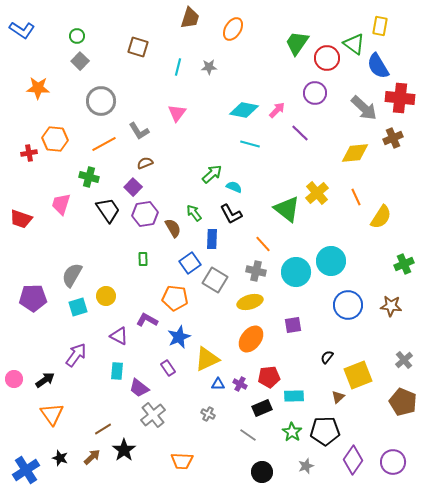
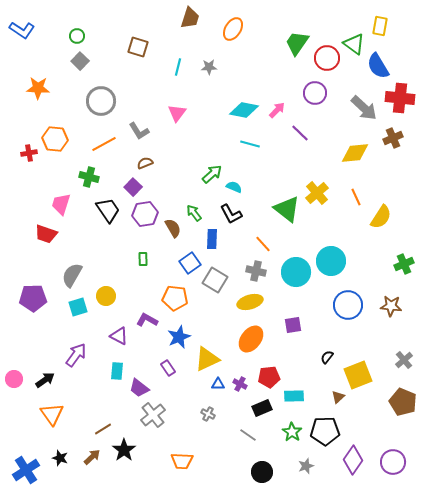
red trapezoid at (21, 219): moved 25 px right, 15 px down
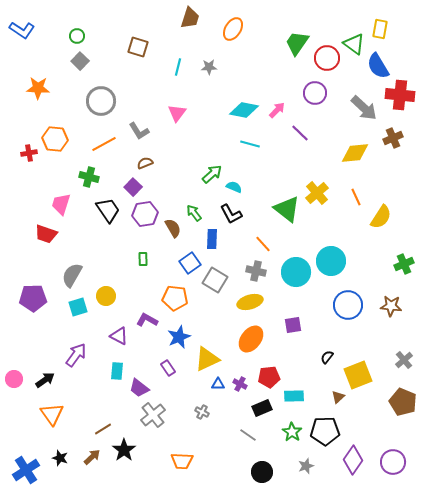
yellow rectangle at (380, 26): moved 3 px down
red cross at (400, 98): moved 3 px up
gray cross at (208, 414): moved 6 px left, 2 px up
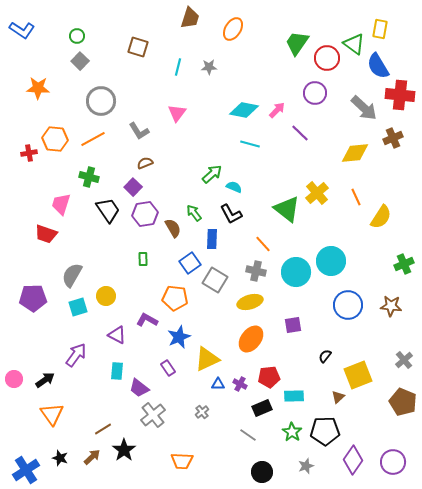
orange line at (104, 144): moved 11 px left, 5 px up
purple triangle at (119, 336): moved 2 px left, 1 px up
black semicircle at (327, 357): moved 2 px left, 1 px up
gray cross at (202, 412): rotated 24 degrees clockwise
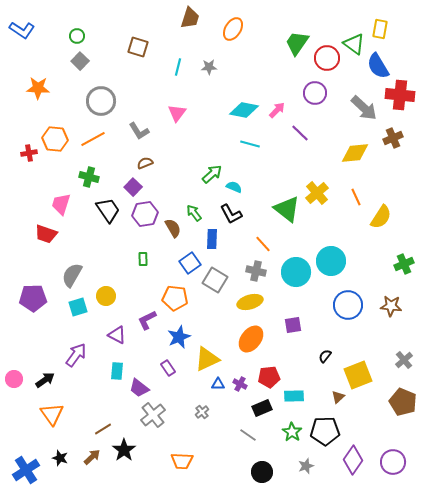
purple L-shape at (147, 320): rotated 55 degrees counterclockwise
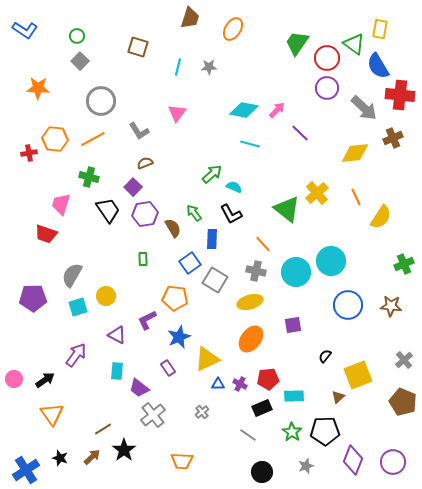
blue L-shape at (22, 30): moved 3 px right
purple circle at (315, 93): moved 12 px right, 5 px up
red pentagon at (269, 377): moved 1 px left, 2 px down
purple diamond at (353, 460): rotated 12 degrees counterclockwise
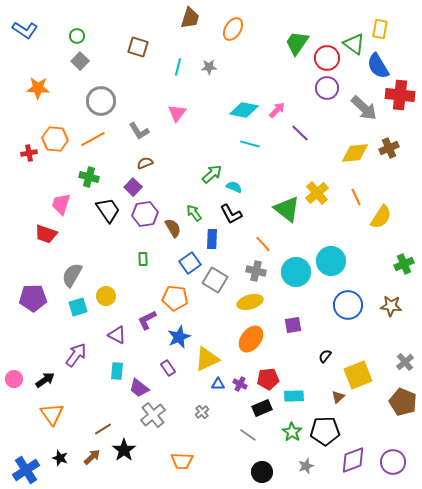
brown cross at (393, 138): moved 4 px left, 10 px down
gray cross at (404, 360): moved 1 px right, 2 px down
purple diamond at (353, 460): rotated 48 degrees clockwise
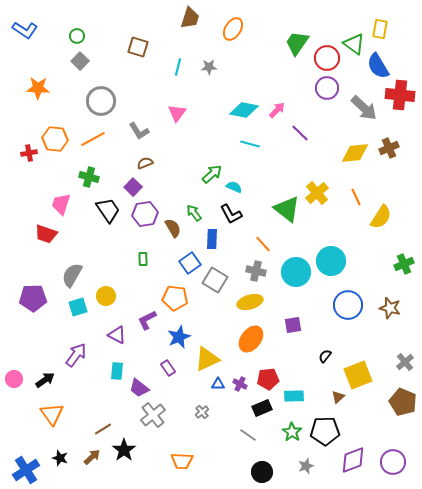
brown star at (391, 306): moved 1 px left, 2 px down; rotated 10 degrees clockwise
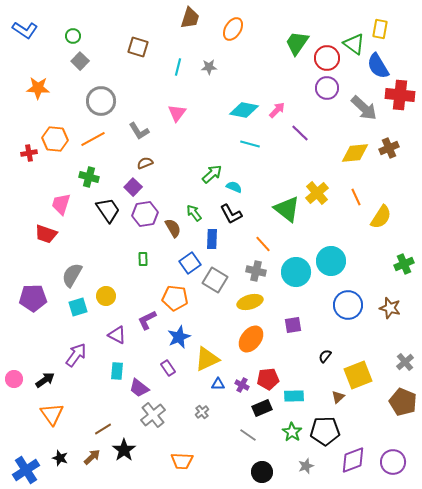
green circle at (77, 36): moved 4 px left
purple cross at (240, 384): moved 2 px right, 1 px down
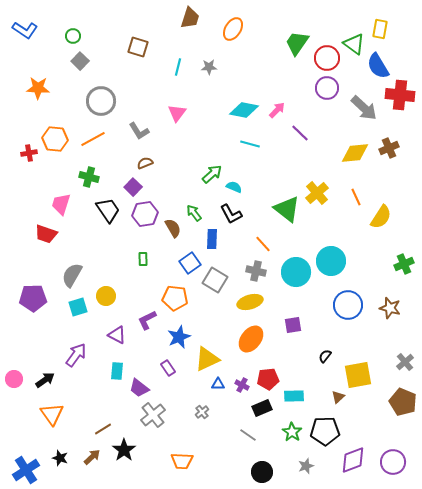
yellow square at (358, 375): rotated 12 degrees clockwise
